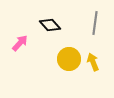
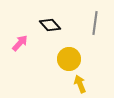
yellow arrow: moved 13 px left, 22 px down
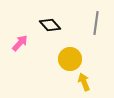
gray line: moved 1 px right
yellow circle: moved 1 px right
yellow arrow: moved 4 px right, 2 px up
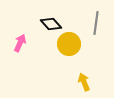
black diamond: moved 1 px right, 1 px up
pink arrow: rotated 18 degrees counterclockwise
yellow circle: moved 1 px left, 15 px up
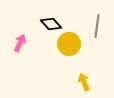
gray line: moved 1 px right, 3 px down
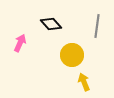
yellow circle: moved 3 px right, 11 px down
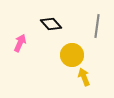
yellow arrow: moved 5 px up
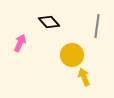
black diamond: moved 2 px left, 2 px up
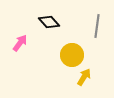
pink arrow: rotated 12 degrees clockwise
yellow arrow: rotated 54 degrees clockwise
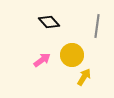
pink arrow: moved 22 px right, 17 px down; rotated 18 degrees clockwise
